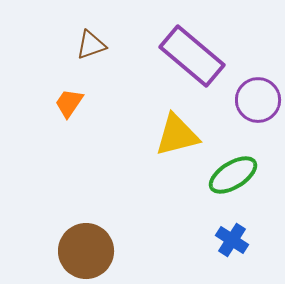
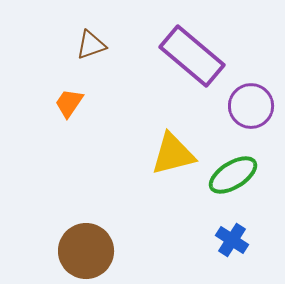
purple circle: moved 7 px left, 6 px down
yellow triangle: moved 4 px left, 19 px down
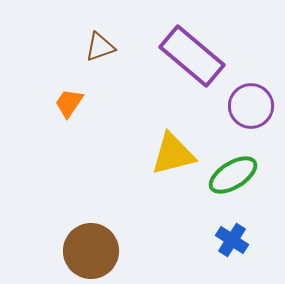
brown triangle: moved 9 px right, 2 px down
brown circle: moved 5 px right
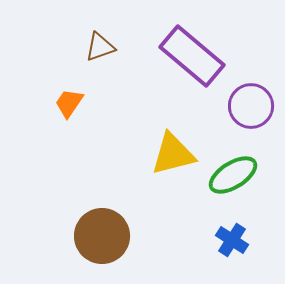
brown circle: moved 11 px right, 15 px up
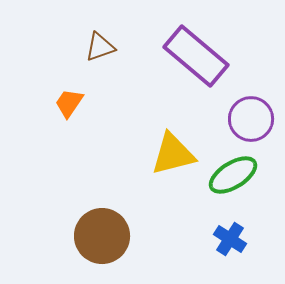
purple rectangle: moved 4 px right
purple circle: moved 13 px down
blue cross: moved 2 px left, 1 px up
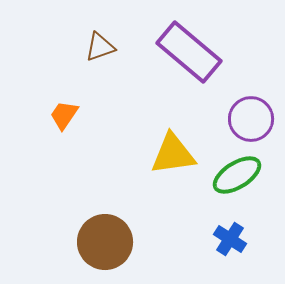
purple rectangle: moved 7 px left, 4 px up
orange trapezoid: moved 5 px left, 12 px down
yellow triangle: rotated 6 degrees clockwise
green ellipse: moved 4 px right
brown circle: moved 3 px right, 6 px down
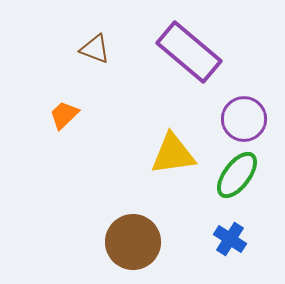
brown triangle: moved 5 px left, 2 px down; rotated 40 degrees clockwise
orange trapezoid: rotated 12 degrees clockwise
purple circle: moved 7 px left
green ellipse: rotated 21 degrees counterclockwise
brown circle: moved 28 px right
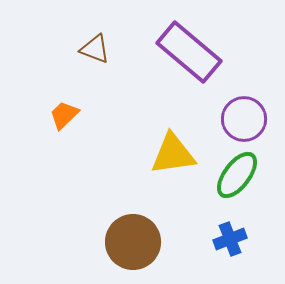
blue cross: rotated 36 degrees clockwise
